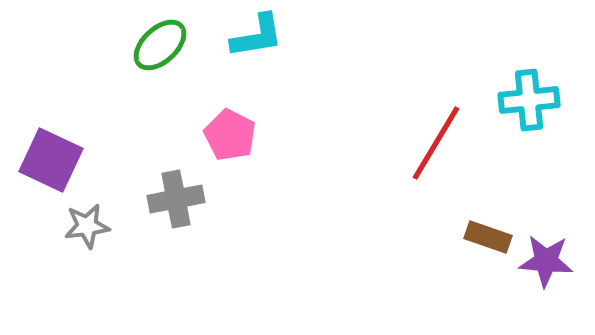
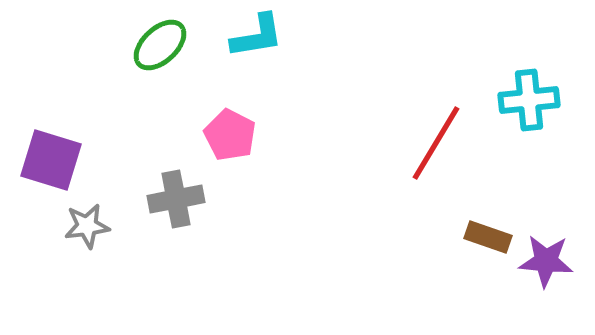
purple square: rotated 8 degrees counterclockwise
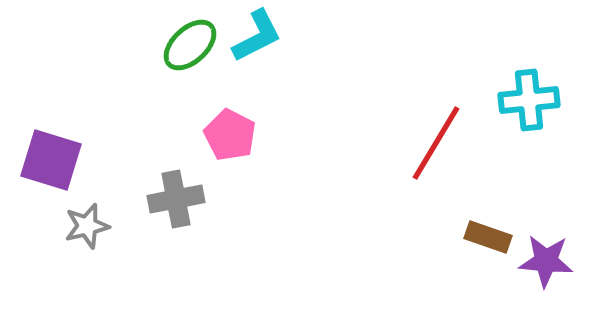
cyan L-shape: rotated 18 degrees counterclockwise
green ellipse: moved 30 px right
gray star: rotated 6 degrees counterclockwise
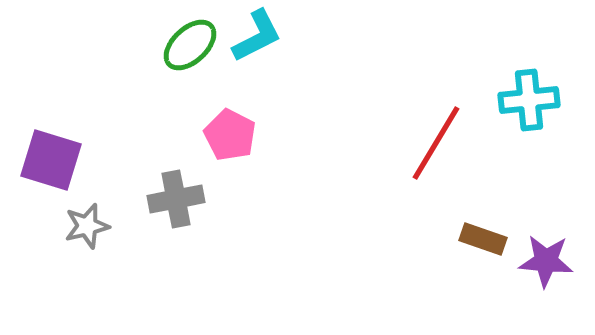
brown rectangle: moved 5 px left, 2 px down
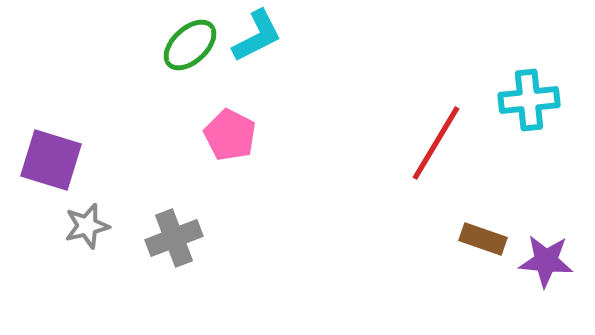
gray cross: moved 2 px left, 39 px down; rotated 10 degrees counterclockwise
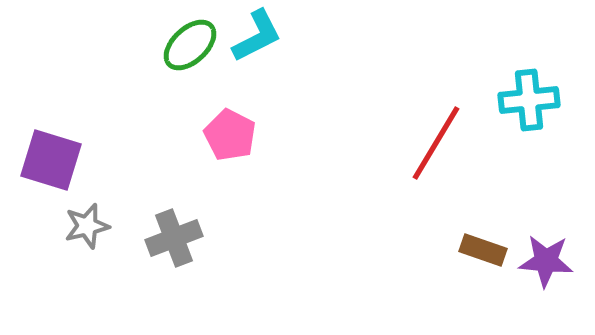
brown rectangle: moved 11 px down
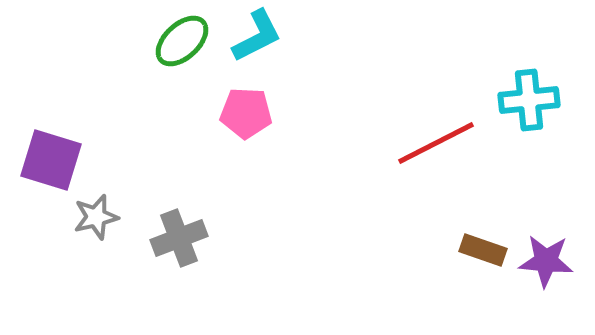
green ellipse: moved 8 px left, 4 px up
pink pentagon: moved 16 px right, 22 px up; rotated 24 degrees counterclockwise
red line: rotated 32 degrees clockwise
gray star: moved 9 px right, 9 px up
gray cross: moved 5 px right
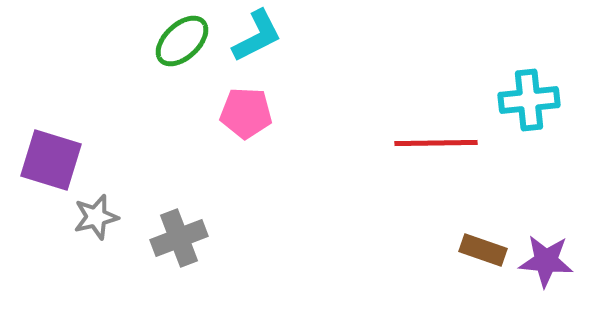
red line: rotated 26 degrees clockwise
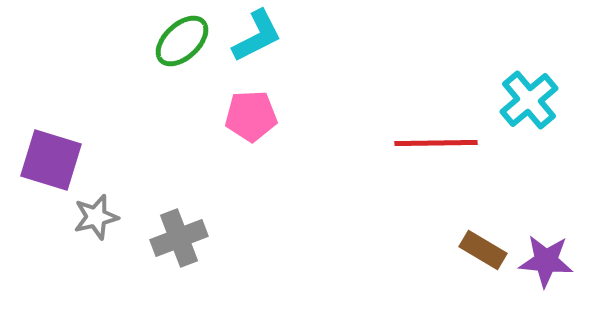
cyan cross: rotated 34 degrees counterclockwise
pink pentagon: moved 5 px right, 3 px down; rotated 6 degrees counterclockwise
brown rectangle: rotated 12 degrees clockwise
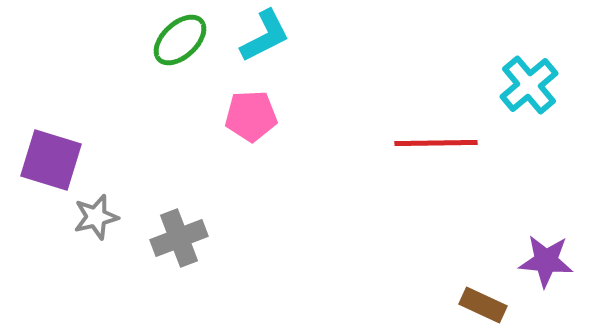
cyan L-shape: moved 8 px right
green ellipse: moved 2 px left, 1 px up
cyan cross: moved 15 px up
brown rectangle: moved 55 px down; rotated 6 degrees counterclockwise
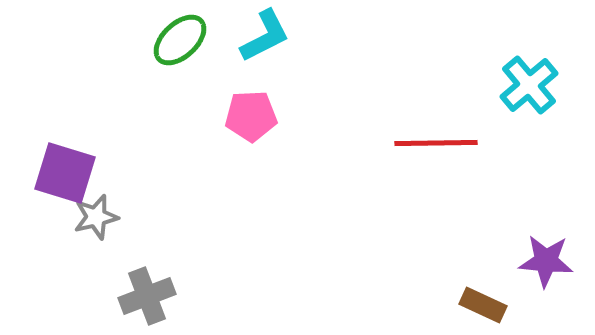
purple square: moved 14 px right, 13 px down
gray cross: moved 32 px left, 58 px down
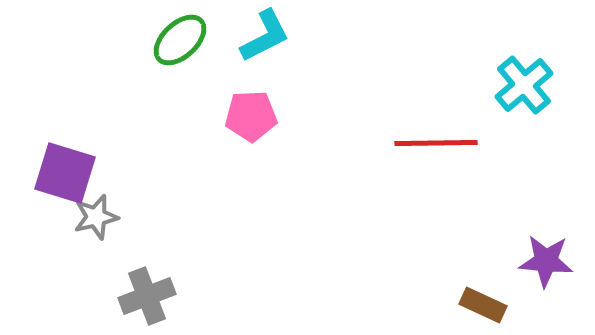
cyan cross: moved 5 px left
